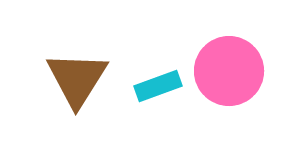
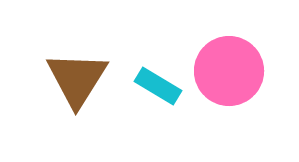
cyan rectangle: rotated 51 degrees clockwise
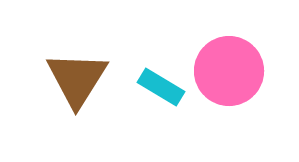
cyan rectangle: moved 3 px right, 1 px down
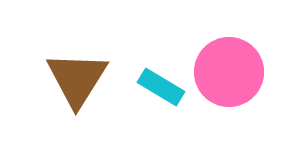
pink circle: moved 1 px down
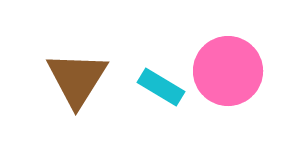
pink circle: moved 1 px left, 1 px up
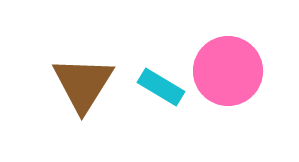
brown triangle: moved 6 px right, 5 px down
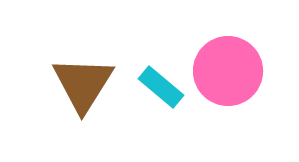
cyan rectangle: rotated 9 degrees clockwise
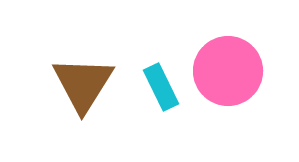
cyan rectangle: rotated 24 degrees clockwise
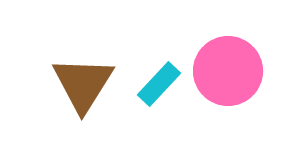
cyan rectangle: moved 2 px left, 3 px up; rotated 69 degrees clockwise
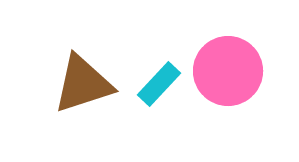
brown triangle: rotated 40 degrees clockwise
